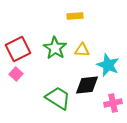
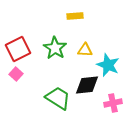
yellow triangle: moved 3 px right
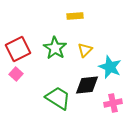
yellow triangle: rotated 49 degrees counterclockwise
cyan star: moved 2 px right, 2 px down
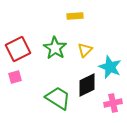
pink square: moved 1 px left, 3 px down; rotated 32 degrees clockwise
black diamond: rotated 20 degrees counterclockwise
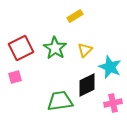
yellow rectangle: rotated 28 degrees counterclockwise
red square: moved 3 px right, 1 px up
green trapezoid: moved 2 px right, 3 px down; rotated 40 degrees counterclockwise
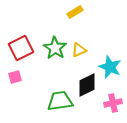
yellow rectangle: moved 4 px up
yellow triangle: moved 6 px left; rotated 21 degrees clockwise
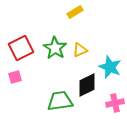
yellow triangle: moved 1 px right
pink cross: moved 2 px right
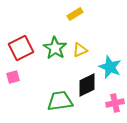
yellow rectangle: moved 2 px down
pink square: moved 2 px left
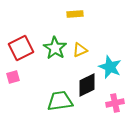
yellow rectangle: rotated 28 degrees clockwise
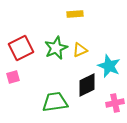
green star: moved 1 px right; rotated 15 degrees clockwise
cyan star: moved 1 px left, 1 px up
green trapezoid: moved 5 px left, 1 px down
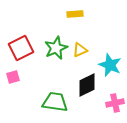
cyan star: moved 1 px right, 1 px up
green trapezoid: rotated 16 degrees clockwise
